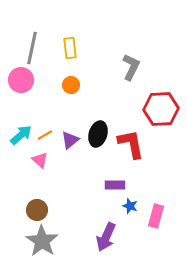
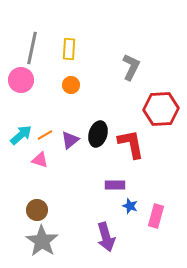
yellow rectangle: moved 1 px left, 1 px down; rotated 10 degrees clockwise
pink triangle: rotated 24 degrees counterclockwise
purple arrow: rotated 40 degrees counterclockwise
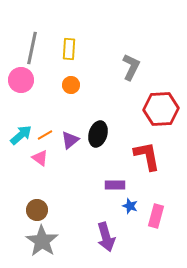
red L-shape: moved 16 px right, 12 px down
pink triangle: moved 2 px up; rotated 18 degrees clockwise
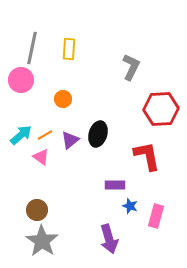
orange circle: moved 8 px left, 14 px down
pink triangle: moved 1 px right, 1 px up
purple arrow: moved 3 px right, 2 px down
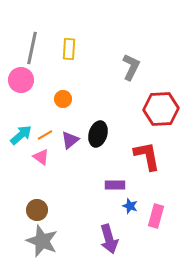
gray star: rotated 12 degrees counterclockwise
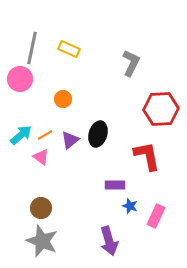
yellow rectangle: rotated 70 degrees counterclockwise
gray L-shape: moved 4 px up
pink circle: moved 1 px left, 1 px up
brown circle: moved 4 px right, 2 px up
pink rectangle: rotated 10 degrees clockwise
purple arrow: moved 2 px down
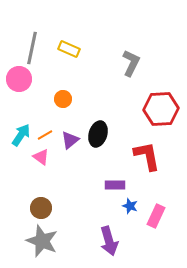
pink circle: moved 1 px left
cyan arrow: rotated 15 degrees counterclockwise
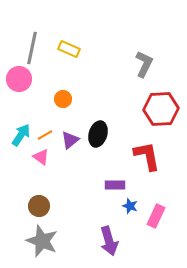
gray L-shape: moved 13 px right, 1 px down
brown circle: moved 2 px left, 2 px up
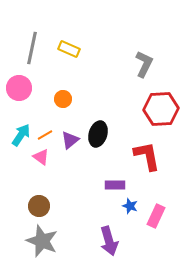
pink circle: moved 9 px down
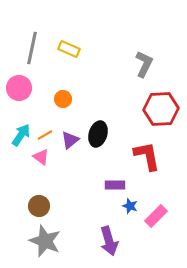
pink rectangle: rotated 20 degrees clockwise
gray star: moved 3 px right
